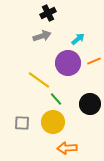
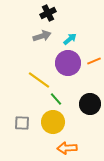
cyan arrow: moved 8 px left
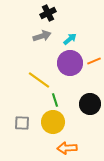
purple circle: moved 2 px right
green line: moved 1 px left, 1 px down; rotated 24 degrees clockwise
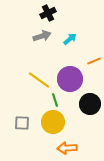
purple circle: moved 16 px down
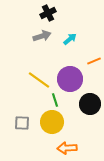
yellow circle: moved 1 px left
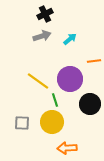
black cross: moved 3 px left, 1 px down
orange line: rotated 16 degrees clockwise
yellow line: moved 1 px left, 1 px down
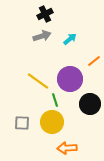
orange line: rotated 32 degrees counterclockwise
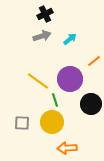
black circle: moved 1 px right
